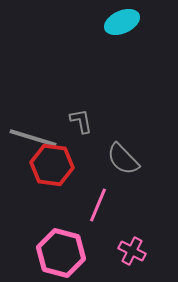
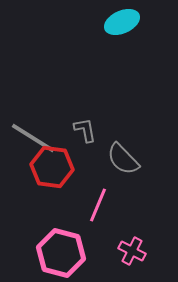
gray L-shape: moved 4 px right, 9 px down
gray line: rotated 15 degrees clockwise
red hexagon: moved 2 px down
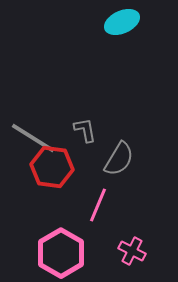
gray semicircle: moved 4 px left; rotated 105 degrees counterclockwise
pink hexagon: rotated 15 degrees clockwise
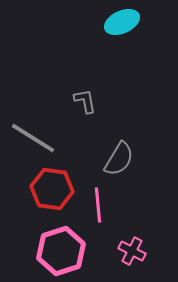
gray L-shape: moved 29 px up
red hexagon: moved 22 px down
pink line: rotated 28 degrees counterclockwise
pink hexagon: moved 2 px up; rotated 12 degrees clockwise
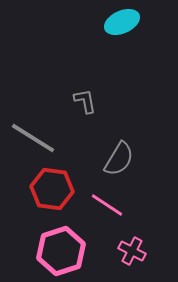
pink line: moved 9 px right; rotated 52 degrees counterclockwise
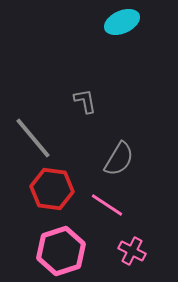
gray line: rotated 18 degrees clockwise
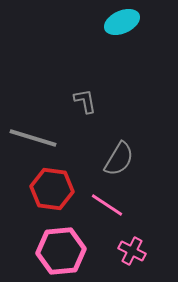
gray line: rotated 33 degrees counterclockwise
pink hexagon: rotated 12 degrees clockwise
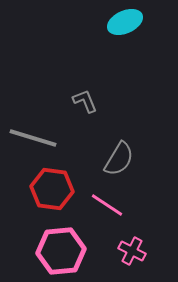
cyan ellipse: moved 3 px right
gray L-shape: rotated 12 degrees counterclockwise
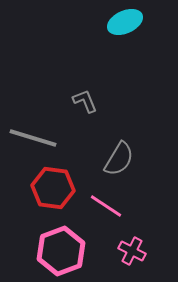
red hexagon: moved 1 px right, 1 px up
pink line: moved 1 px left, 1 px down
pink hexagon: rotated 15 degrees counterclockwise
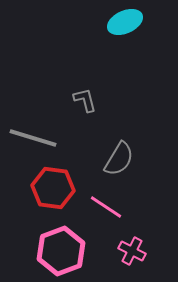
gray L-shape: moved 1 px up; rotated 8 degrees clockwise
pink line: moved 1 px down
